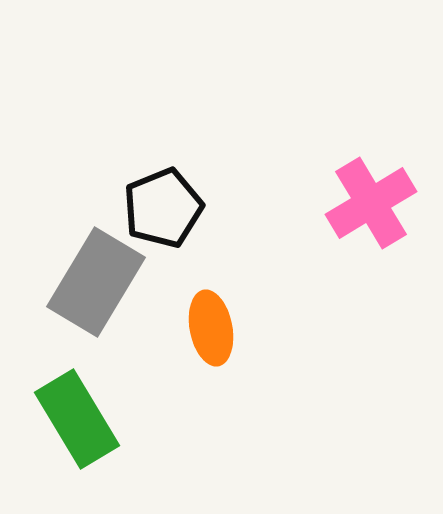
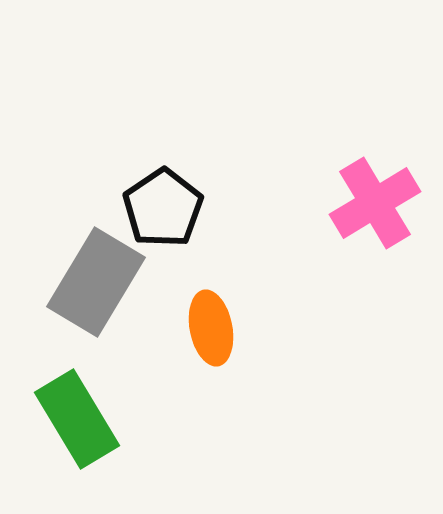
pink cross: moved 4 px right
black pentagon: rotated 12 degrees counterclockwise
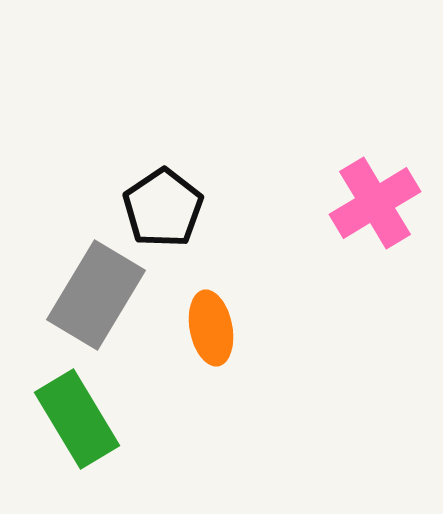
gray rectangle: moved 13 px down
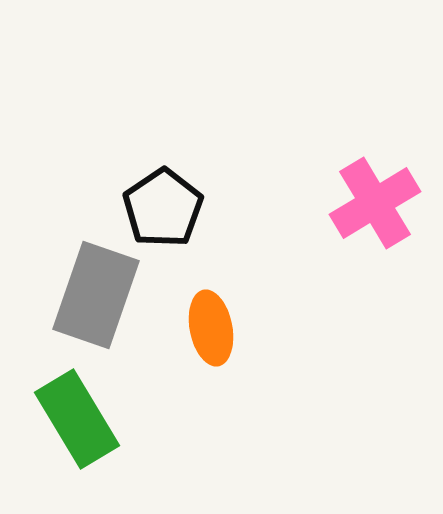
gray rectangle: rotated 12 degrees counterclockwise
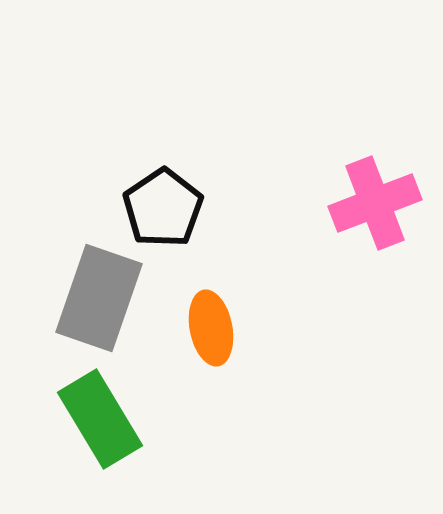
pink cross: rotated 10 degrees clockwise
gray rectangle: moved 3 px right, 3 px down
green rectangle: moved 23 px right
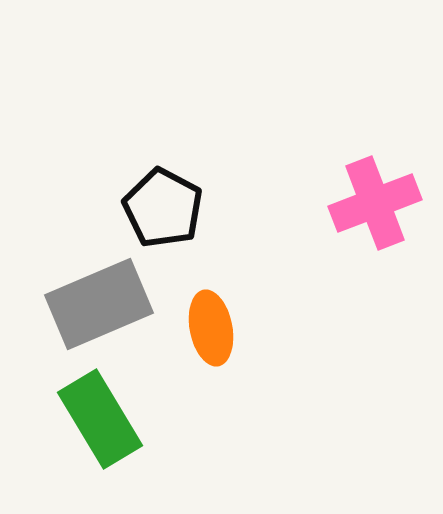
black pentagon: rotated 10 degrees counterclockwise
gray rectangle: moved 6 px down; rotated 48 degrees clockwise
